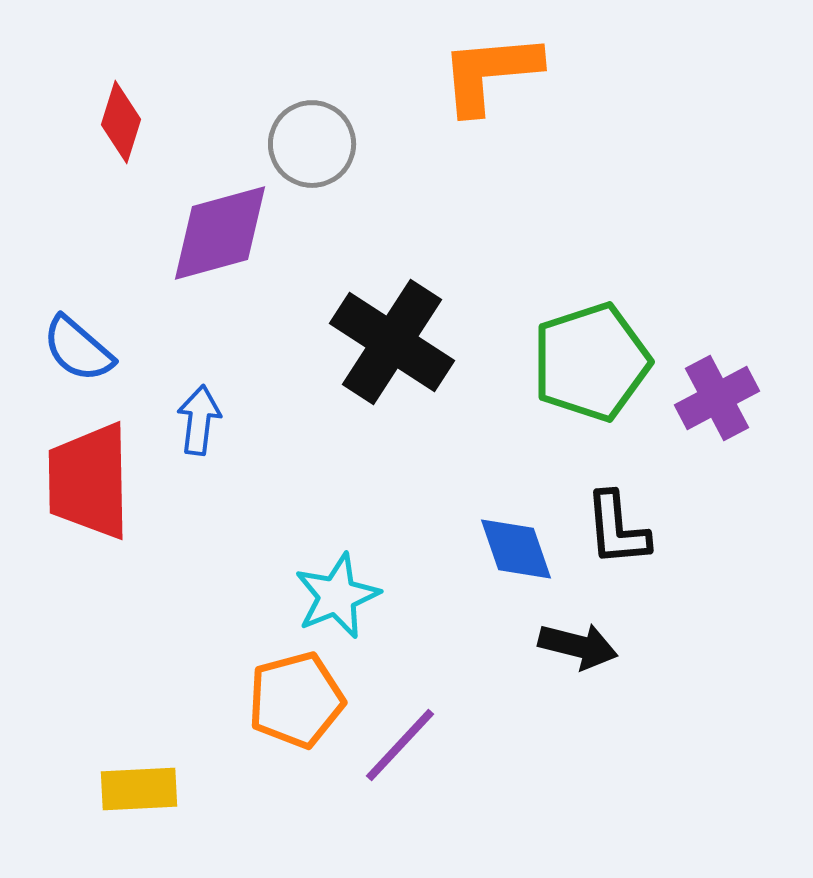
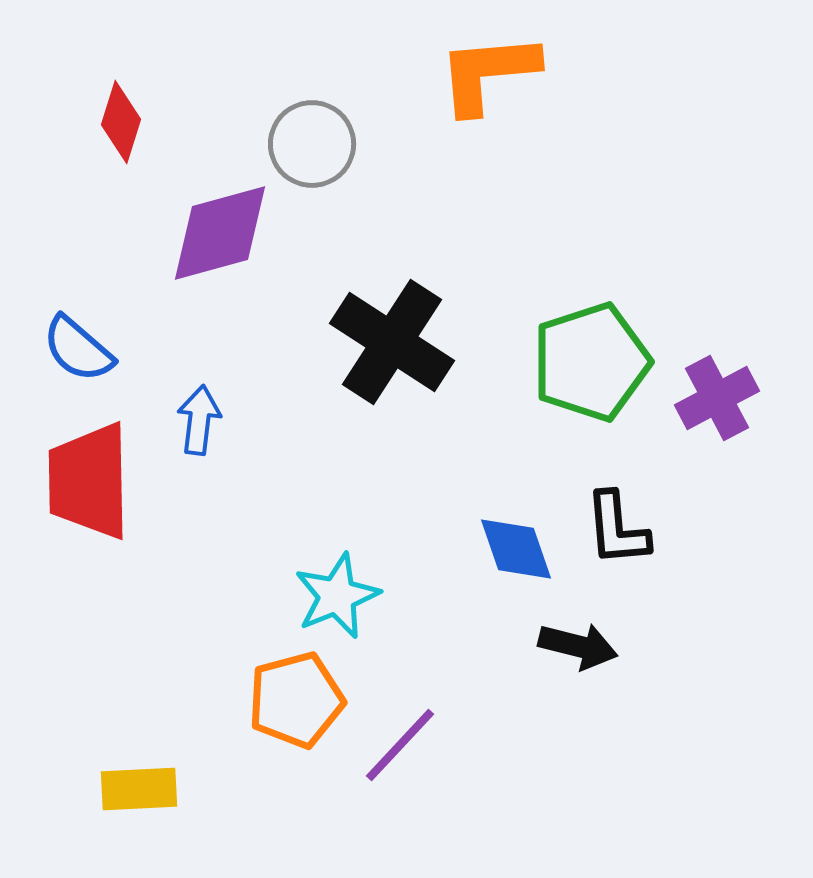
orange L-shape: moved 2 px left
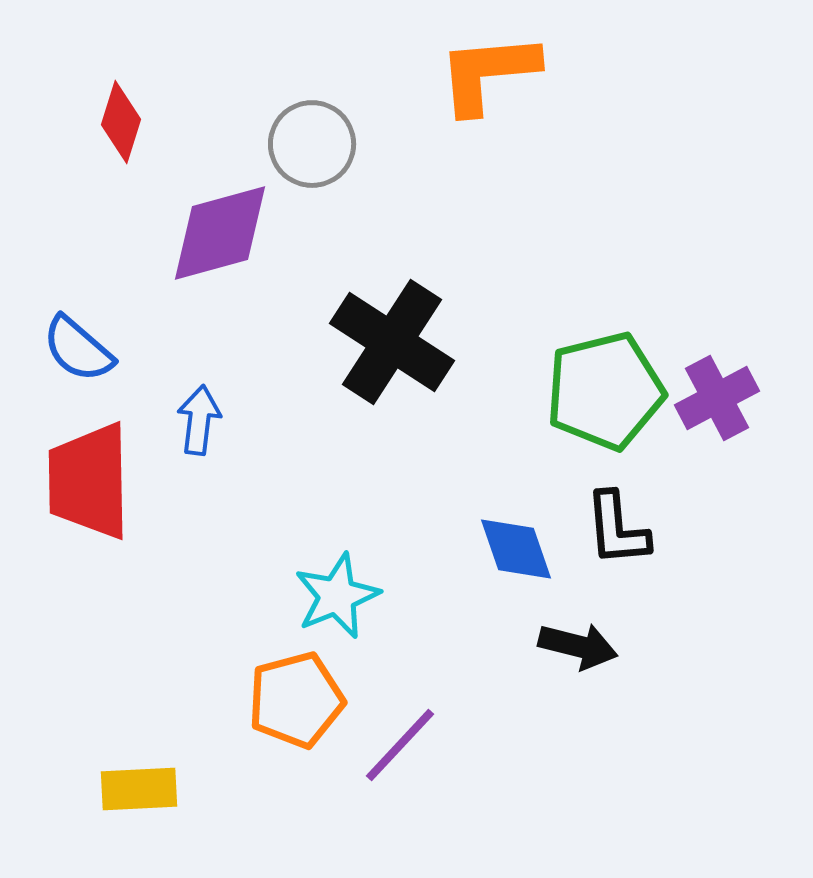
green pentagon: moved 14 px right, 29 px down; rotated 4 degrees clockwise
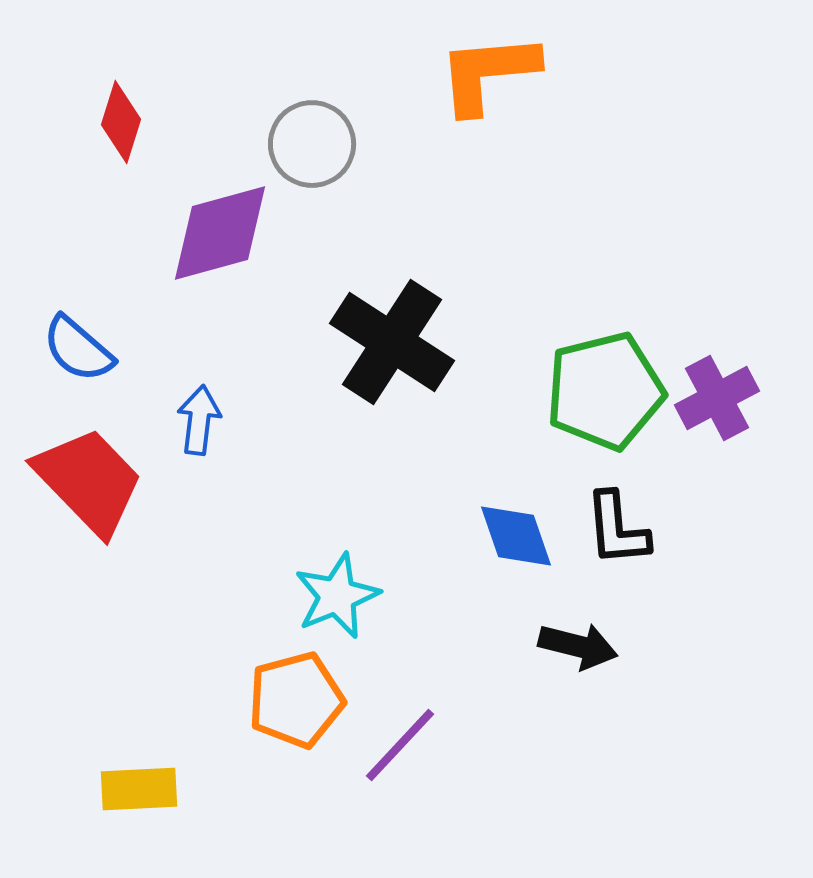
red trapezoid: rotated 137 degrees clockwise
blue diamond: moved 13 px up
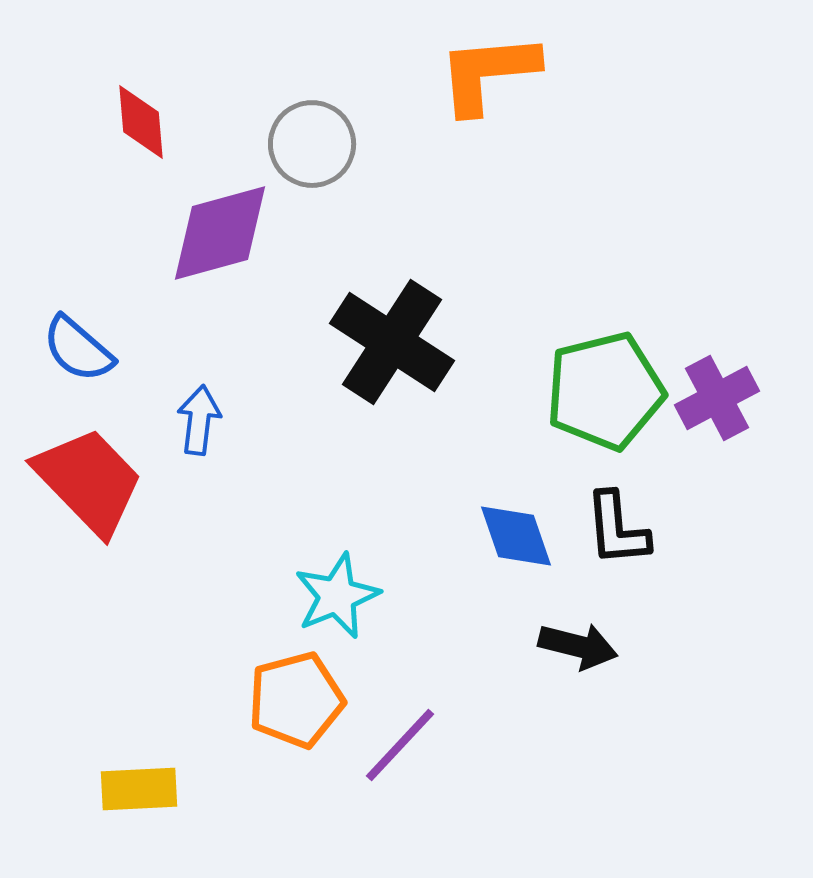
red diamond: moved 20 px right; rotated 22 degrees counterclockwise
